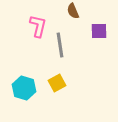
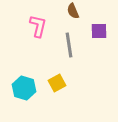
gray line: moved 9 px right
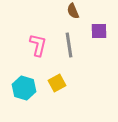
pink L-shape: moved 19 px down
